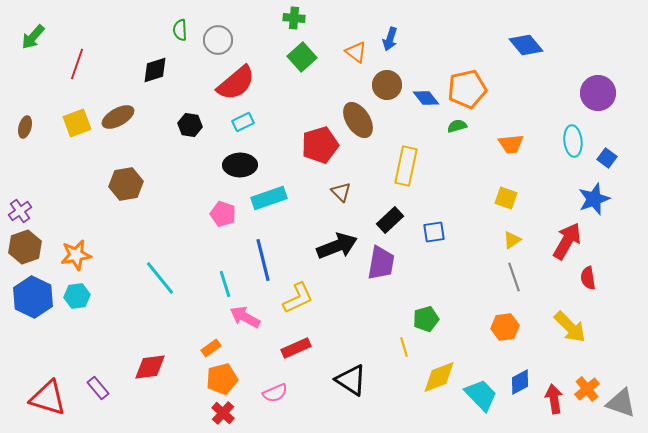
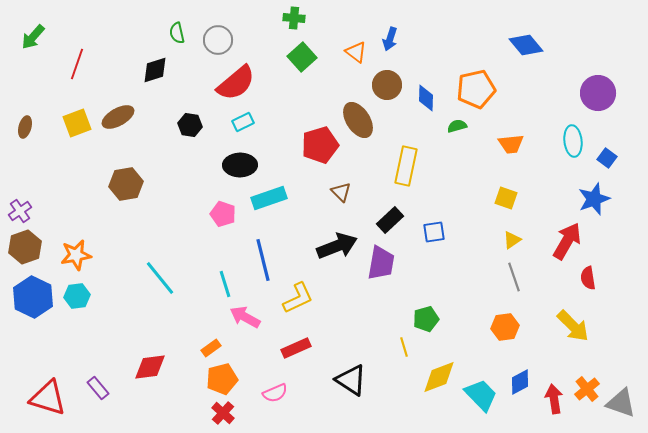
green semicircle at (180, 30): moved 3 px left, 3 px down; rotated 10 degrees counterclockwise
orange pentagon at (467, 89): moved 9 px right
blue diamond at (426, 98): rotated 40 degrees clockwise
yellow arrow at (570, 327): moved 3 px right, 1 px up
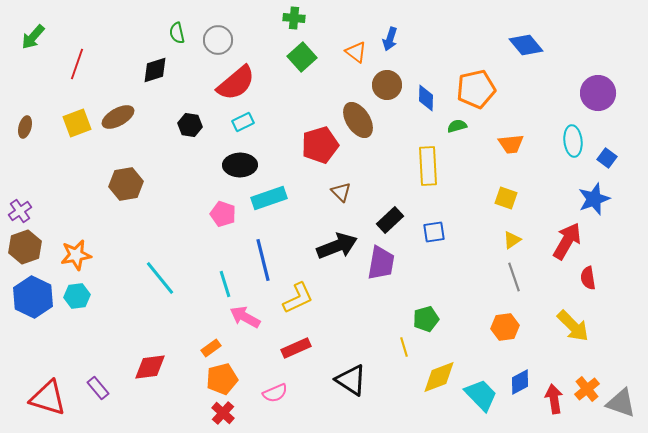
yellow rectangle at (406, 166): moved 22 px right; rotated 15 degrees counterclockwise
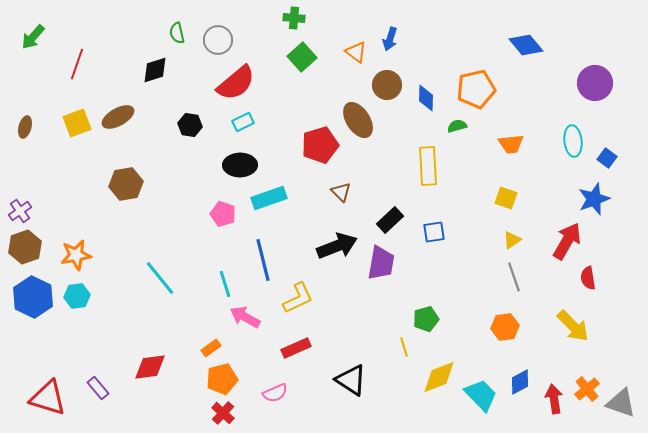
purple circle at (598, 93): moved 3 px left, 10 px up
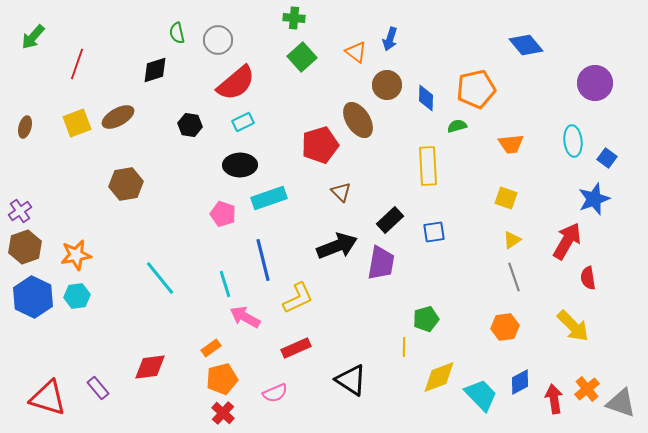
yellow line at (404, 347): rotated 18 degrees clockwise
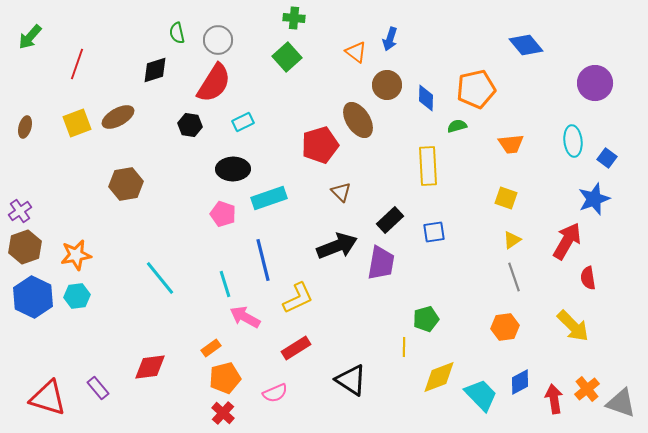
green arrow at (33, 37): moved 3 px left
green square at (302, 57): moved 15 px left
red semicircle at (236, 83): moved 22 px left; rotated 18 degrees counterclockwise
black ellipse at (240, 165): moved 7 px left, 4 px down
red rectangle at (296, 348): rotated 8 degrees counterclockwise
orange pentagon at (222, 379): moved 3 px right, 1 px up
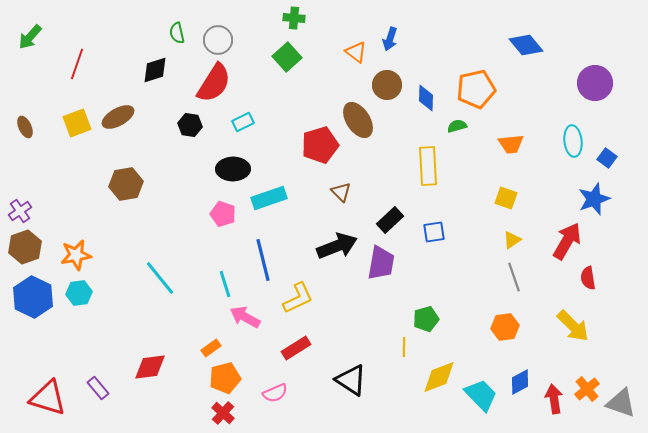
brown ellipse at (25, 127): rotated 40 degrees counterclockwise
cyan hexagon at (77, 296): moved 2 px right, 3 px up
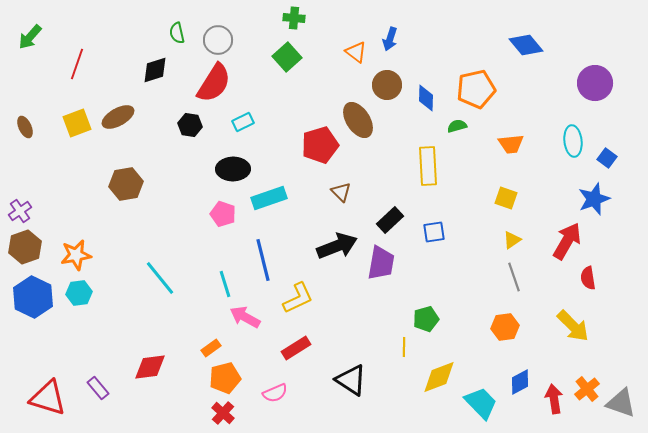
cyan trapezoid at (481, 395): moved 8 px down
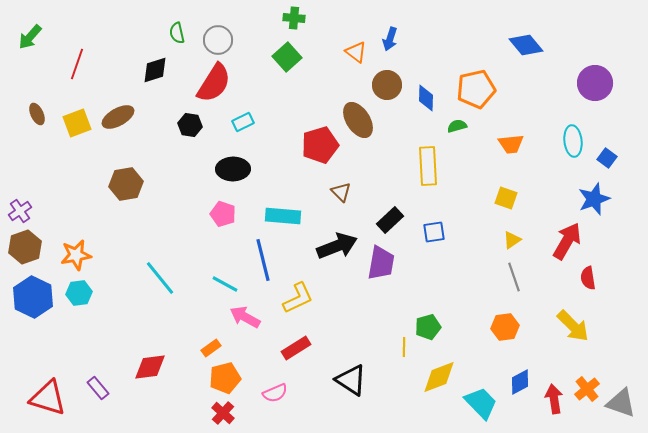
brown ellipse at (25, 127): moved 12 px right, 13 px up
cyan rectangle at (269, 198): moved 14 px right, 18 px down; rotated 24 degrees clockwise
cyan line at (225, 284): rotated 44 degrees counterclockwise
green pentagon at (426, 319): moved 2 px right, 8 px down
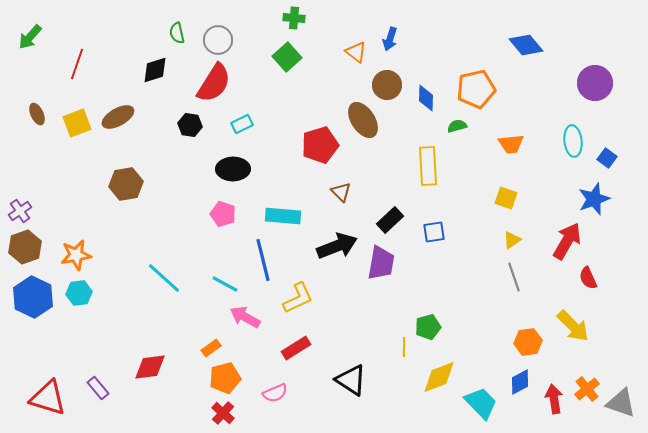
brown ellipse at (358, 120): moved 5 px right
cyan rectangle at (243, 122): moved 1 px left, 2 px down
cyan line at (160, 278): moved 4 px right; rotated 9 degrees counterclockwise
red semicircle at (588, 278): rotated 15 degrees counterclockwise
orange hexagon at (505, 327): moved 23 px right, 15 px down
